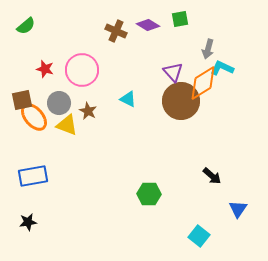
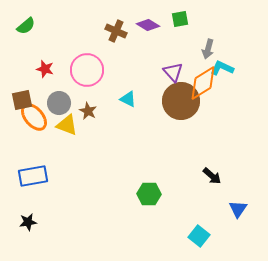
pink circle: moved 5 px right
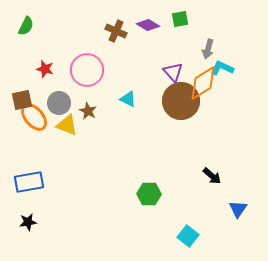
green semicircle: rotated 24 degrees counterclockwise
blue rectangle: moved 4 px left, 6 px down
cyan square: moved 11 px left
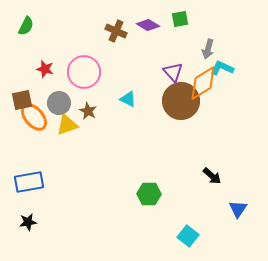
pink circle: moved 3 px left, 2 px down
yellow triangle: rotated 40 degrees counterclockwise
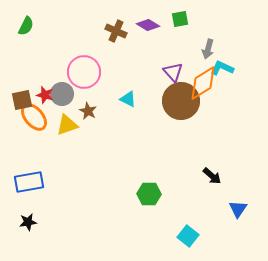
red star: moved 26 px down
gray circle: moved 3 px right, 9 px up
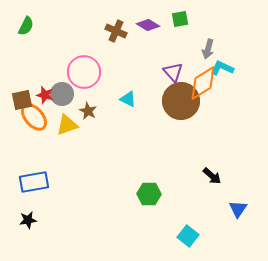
blue rectangle: moved 5 px right
black star: moved 2 px up
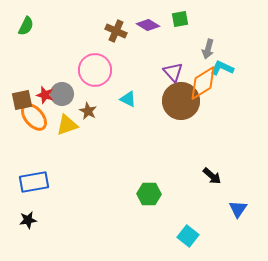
pink circle: moved 11 px right, 2 px up
